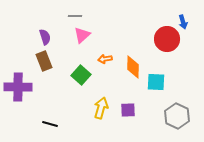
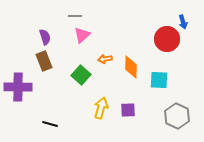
orange diamond: moved 2 px left
cyan square: moved 3 px right, 2 px up
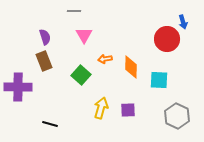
gray line: moved 1 px left, 5 px up
pink triangle: moved 2 px right; rotated 18 degrees counterclockwise
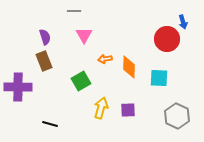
orange diamond: moved 2 px left
green square: moved 6 px down; rotated 18 degrees clockwise
cyan square: moved 2 px up
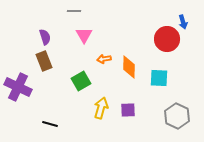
orange arrow: moved 1 px left
purple cross: rotated 24 degrees clockwise
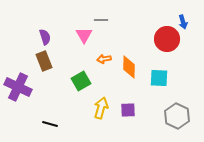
gray line: moved 27 px right, 9 px down
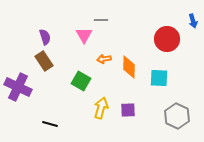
blue arrow: moved 10 px right, 1 px up
brown rectangle: rotated 12 degrees counterclockwise
green square: rotated 30 degrees counterclockwise
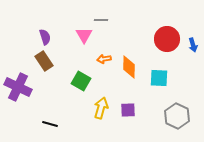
blue arrow: moved 24 px down
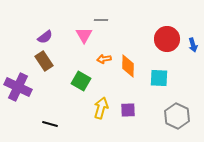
purple semicircle: rotated 70 degrees clockwise
orange diamond: moved 1 px left, 1 px up
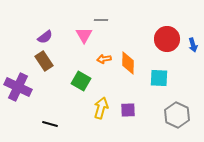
orange diamond: moved 3 px up
gray hexagon: moved 1 px up
